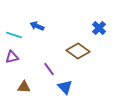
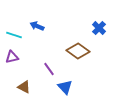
brown triangle: rotated 24 degrees clockwise
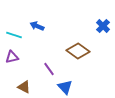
blue cross: moved 4 px right, 2 px up
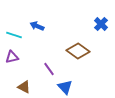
blue cross: moved 2 px left, 2 px up
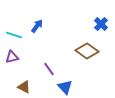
blue arrow: rotated 104 degrees clockwise
brown diamond: moved 9 px right
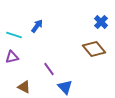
blue cross: moved 2 px up
brown diamond: moved 7 px right, 2 px up; rotated 15 degrees clockwise
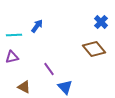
cyan line: rotated 21 degrees counterclockwise
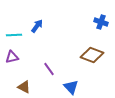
blue cross: rotated 24 degrees counterclockwise
brown diamond: moved 2 px left, 6 px down; rotated 30 degrees counterclockwise
blue triangle: moved 6 px right
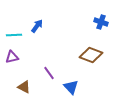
brown diamond: moved 1 px left
purple line: moved 4 px down
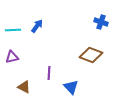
cyan line: moved 1 px left, 5 px up
purple line: rotated 40 degrees clockwise
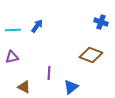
blue triangle: rotated 35 degrees clockwise
